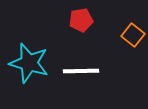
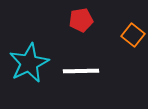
cyan star: rotated 30 degrees clockwise
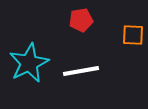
orange square: rotated 35 degrees counterclockwise
white line: rotated 9 degrees counterclockwise
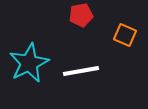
red pentagon: moved 5 px up
orange square: moved 8 px left; rotated 20 degrees clockwise
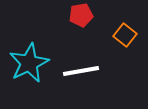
orange square: rotated 15 degrees clockwise
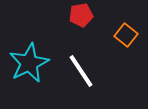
orange square: moved 1 px right
white line: rotated 66 degrees clockwise
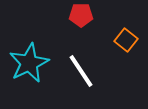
red pentagon: rotated 10 degrees clockwise
orange square: moved 5 px down
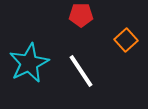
orange square: rotated 10 degrees clockwise
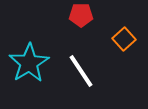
orange square: moved 2 px left, 1 px up
cyan star: rotated 6 degrees counterclockwise
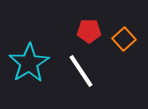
red pentagon: moved 8 px right, 16 px down
